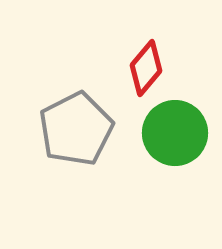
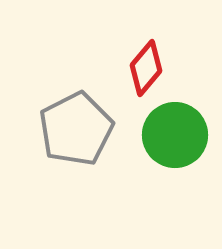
green circle: moved 2 px down
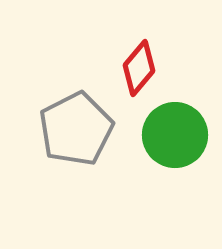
red diamond: moved 7 px left
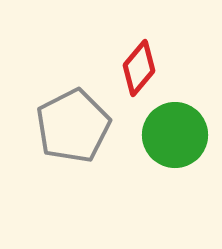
gray pentagon: moved 3 px left, 3 px up
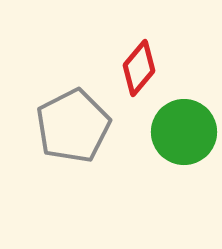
green circle: moved 9 px right, 3 px up
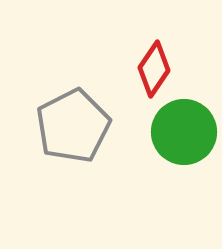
red diamond: moved 15 px right, 1 px down; rotated 6 degrees counterclockwise
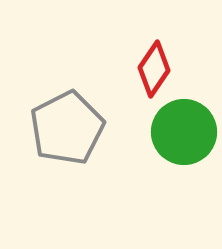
gray pentagon: moved 6 px left, 2 px down
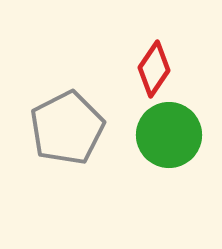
green circle: moved 15 px left, 3 px down
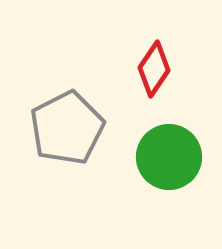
green circle: moved 22 px down
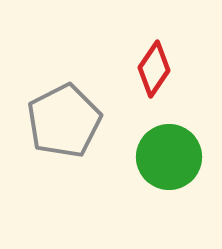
gray pentagon: moved 3 px left, 7 px up
